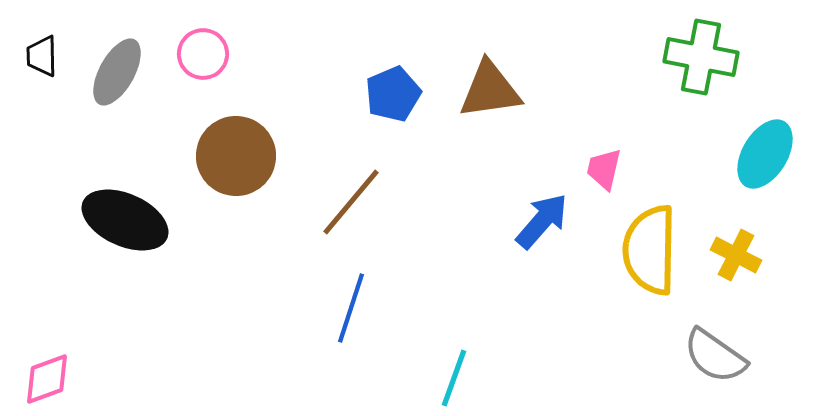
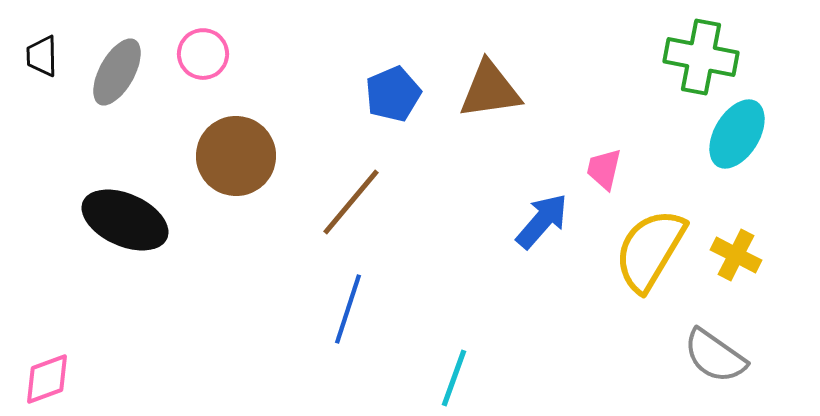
cyan ellipse: moved 28 px left, 20 px up
yellow semicircle: rotated 30 degrees clockwise
blue line: moved 3 px left, 1 px down
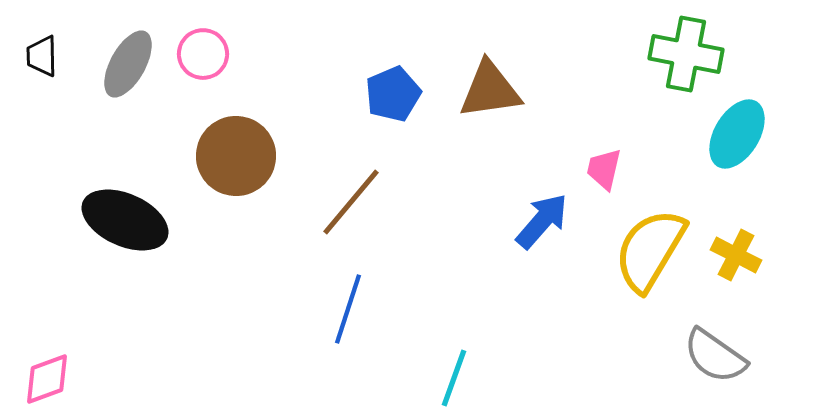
green cross: moved 15 px left, 3 px up
gray ellipse: moved 11 px right, 8 px up
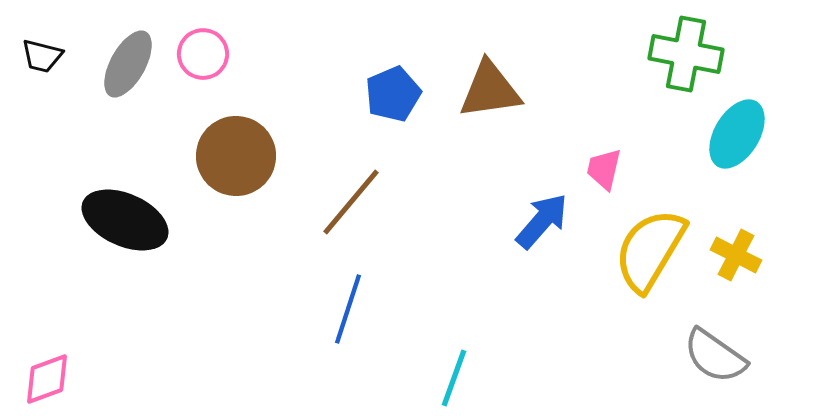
black trapezoid: rotated 75 degrees counterclockwise
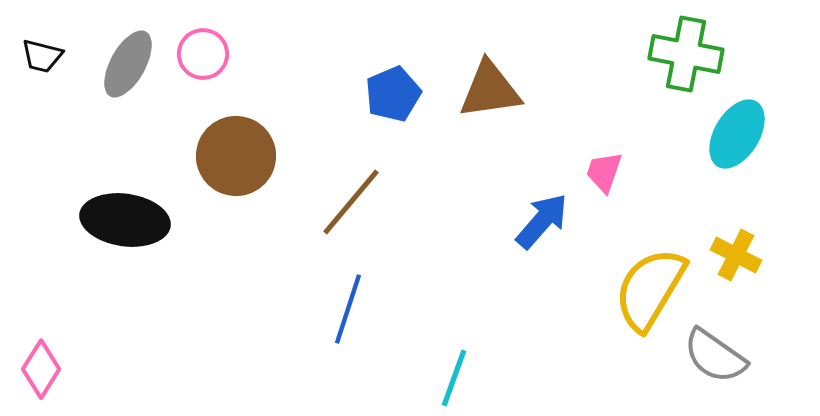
pink trapezoid: moved 3 px down; rotated 6 degrees clockwise
black ellipse: rotated 16 degrees counterclockwise
yellow semicircle: moved 39 px down
pink diamond: moved 6 px left, 10 px up; rotated 38 degrees counterclockwise
